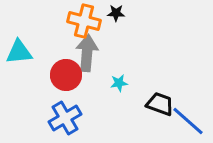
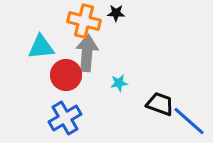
cyan triangle: moved 22 px right, 5 px up
blue line: moved 1 px right
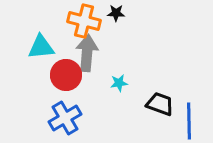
blue line: rotated 48 degrees clockwise
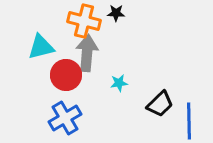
cyan triangle: rotated 8 degrees counterclockwise
black trapezoid: rotated 116 degrees clockwise
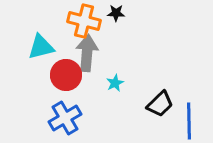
cyan star: moved 4 px left; rotated 18 degrees counterclockwise
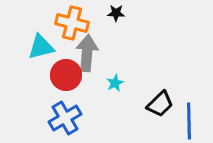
orange cross: moved 12 px left, 2 px down
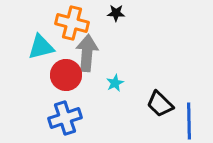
black trapezoid: rotated 88 degrees clockwise
blue cross: rotated 12 degrees clockwise
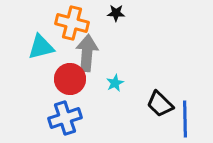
red circle: moved 4 px right, 4 px down
blue line: moved 4 px left, 2 px up
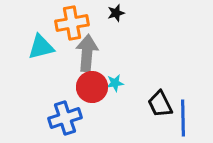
black star: rotated 18 degrees counterclockwise
orange cross: rotated 24 degrees counterclockwise
red circle: moved 22 px right, 8 px down
cyan star: rotated 18 degrees clockwise
black trapezoid: rotated 20 degrees clockwise
blue line: moved 2 px left, 1 px up
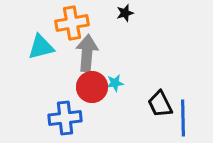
black star: moved 9 px right
blue cross: rotated 12 degrees clockwise
